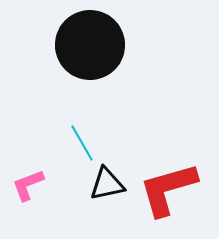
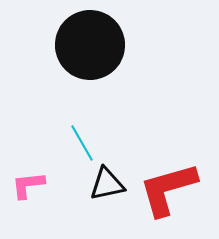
pink L-shape: rotated 15 degrees clockwise
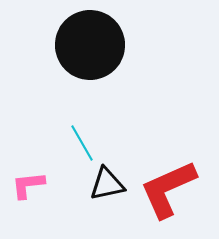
red L-shape: rotated 8 degrees counterclockwise
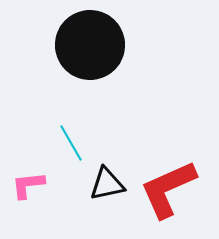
cyan line: moved 11 px left
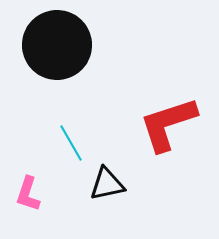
black circle: moved 33 px left
pink L-shape: moved 9 px down; rotated 66 degrees counterclockwise
red L-shape: moved 65 px up; rotated 6 degrees clockwise
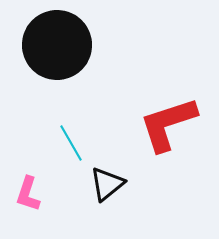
black triangle: rotated 27 degrees counterclockwise
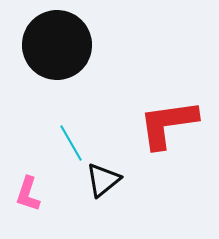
red L-shape: rotated 10 degrees clockwise
black triangle: moved 4 px left, 4 px up
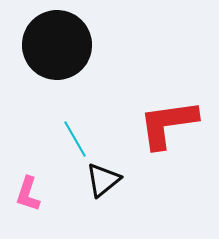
cyan line: moved 4 px right, 4 px up
